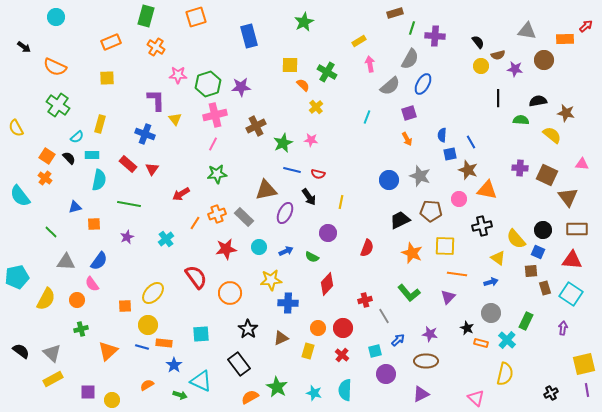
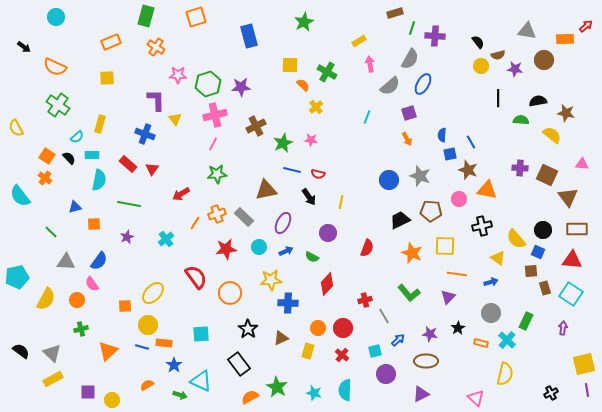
purple ellipse at (285, 213): moved 2 px left, 10 px down
black star at (467, 328): moved 9 px left; rotated 16 degrees clockwise
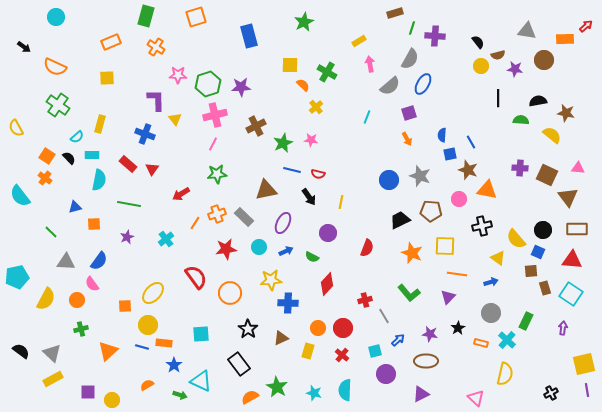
pink triangle at (582, 164): moved 4 px left, 4 px down
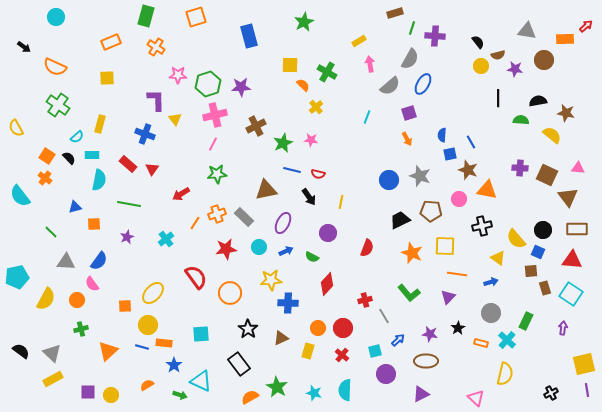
yellow circle at (112, 400): moved 1 px left, 5 px up
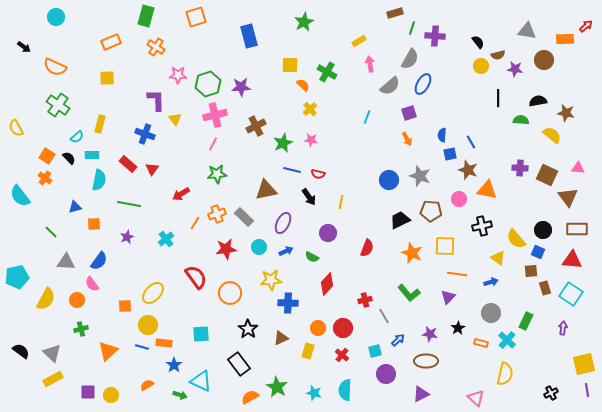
yellow cross at (316, 107): moved 6 px left, 2 px down
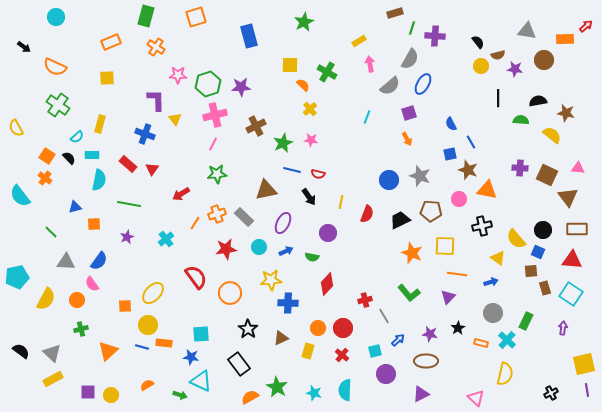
blue semicircle at (442, 135): moved 9 px right, 11 px up; rotated 32 degrees counterclockwise
red semicircle at (367, 248): moved 34 px up
green semicircle at (312, 257): rotated 16 degrees counterclockwise
gray circle at (491, 313): moved 2 px right
blue star at (174, 365): moved 17 px right, 8 px up; rotated 28 degrees counterclockwise
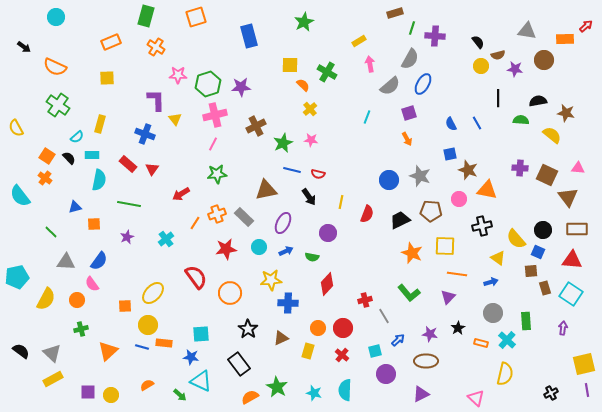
blue line at (471, 142): moved 6 px right, 19 px up
green rectangle at (526, 321): rotated 30 degrees counterclockwise
green arrow at (180, 395): rotated 24 degrees clockwise
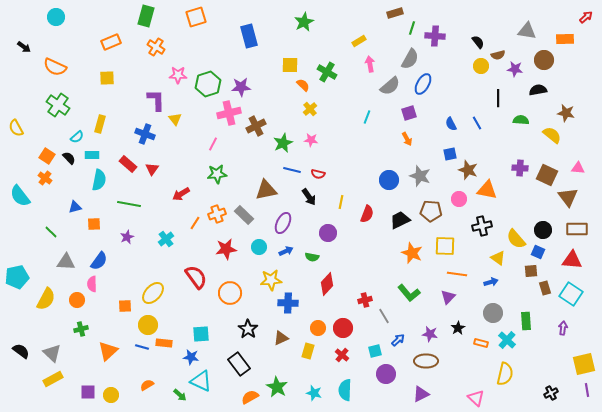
red arrow at (586, 26): moved 9 px up
black semicircle at (538, 101): moved 11 px up
pink cross at (215, 115): moved 14 px right, 2 px up
gray rectangle at (244, 217): moved 2 px up
pink semicircle at (92, 284): rotated 35 degrees clockwise
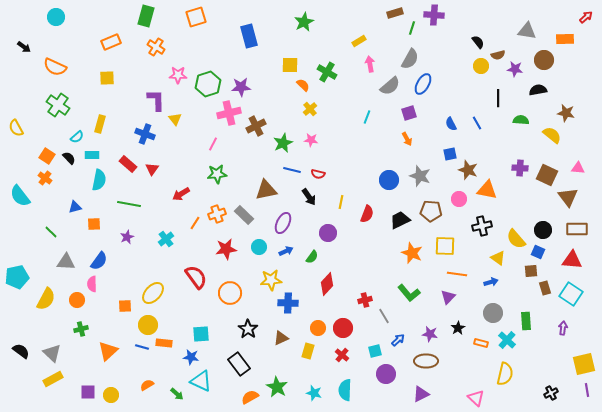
purple cross at (435, 36): moved 1 px left, 21 px up
green semicircle at (312, 257): rotated 64 degrees counterclockwise
green arrow at (180, 395): moved 3 px left, 1 px up
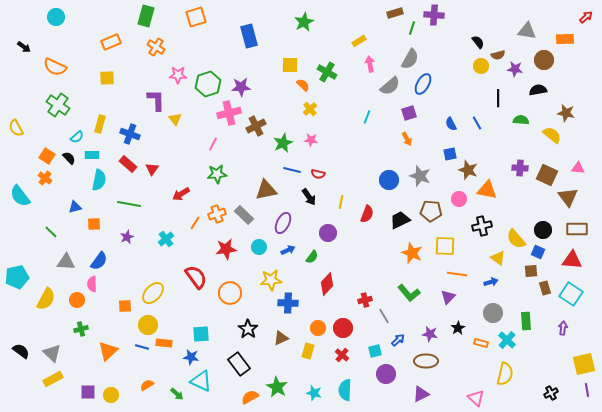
blue cross at (145, 134): moved 15 px left
blue arrow at (286, 251): moved 2 px right, 1 px up
